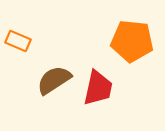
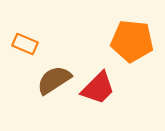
orange rectangle: moved 7 px right, 3 px down
red trapezoid: rotated 33 degrees clockwise
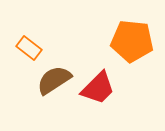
orange rectangle: moved 4 px right, 4 px down; rotated 15 degrees clockwise
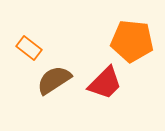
red trapezoid: moved 7 px right, 5 px up
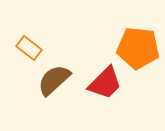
orange pentagon: moved 6 px right, 7 px down
brown semicircle: rotated 9 degrees counterclockwise
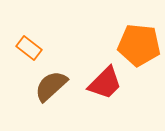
orange pentagon: moved 1 px right, 3 px up
brown semicircle: moved 3 px left, 6 px down
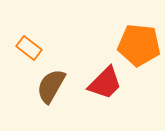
brown semicircle: rotated 18 degrees counterclockwise
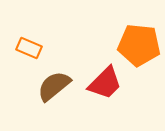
orange rectangle: rotated 15 degrees counterclockwise
brown semicircle: moved 3 px right; rotated 21 degrees clockwise
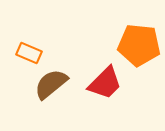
orange rectangle: moved 5 px down
brown semicircle: moved 3 px left, 2 px up
